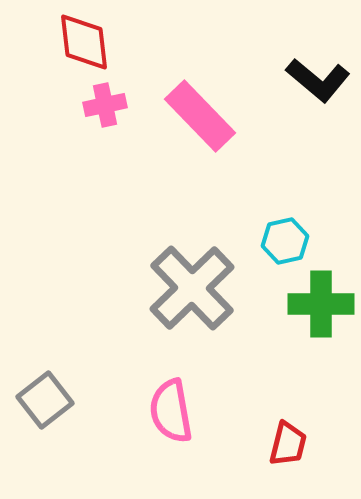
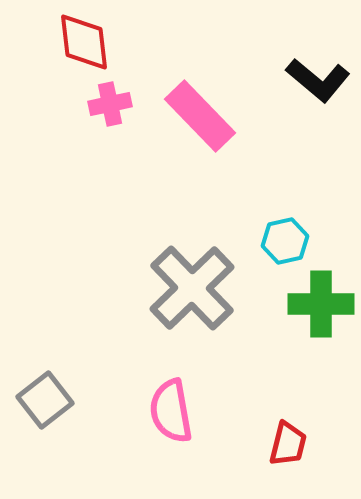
pink cross: moved 5 px right, 1 px up
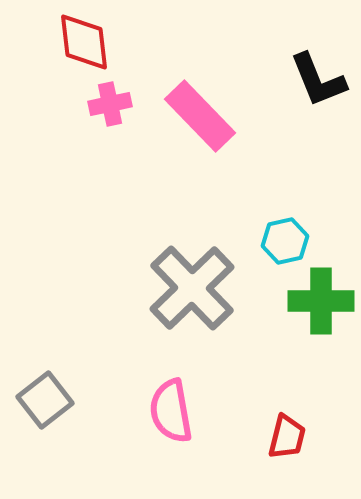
black L-shape: rotated 28 degrees clockwise
green cross: moved 3 px up
red trapezoid: moved 1 px left, 7 px up
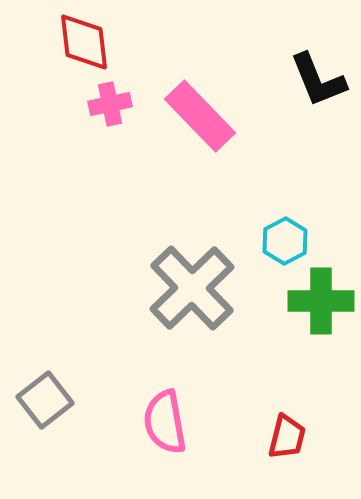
cyan hexagon: rotated 15 degrees counterclockwise
pink semicircle: moved 6 px left, 11 px down
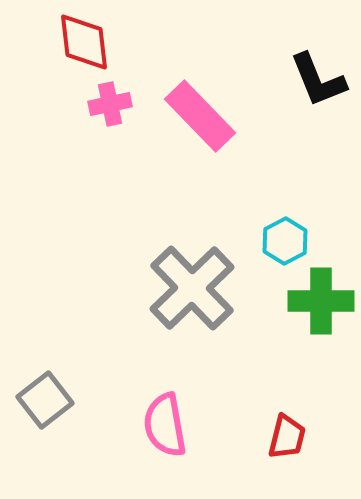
pink semicircle: moved 3 px down
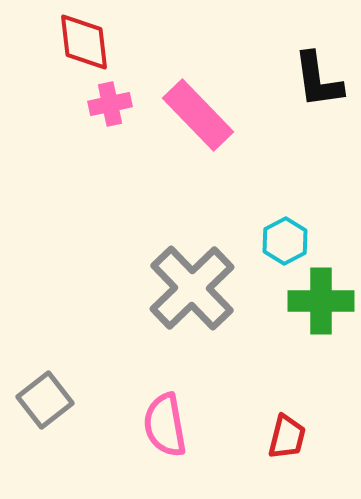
black L-shape: rotated 14 degrees clockwise
pink rectangle: moved 2 px left, 1 px up
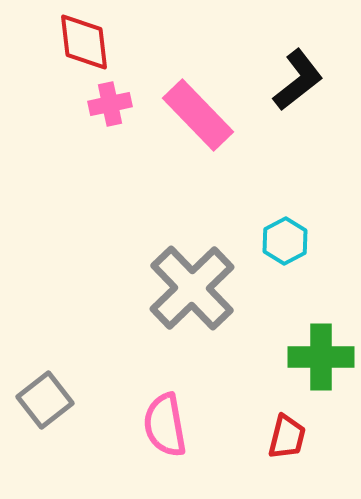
black L-shape: moved 20 px left; rotated 120 degrees counterclockwise
green cross: moved 56 px down
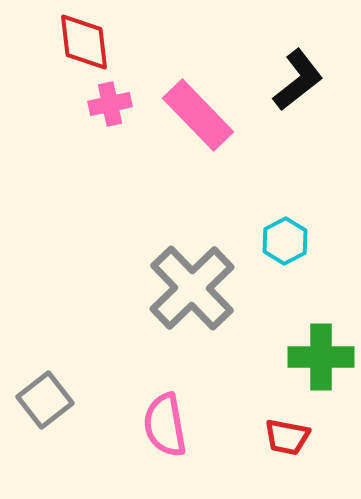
red trapezoid: rotated 87 degrees clockwise
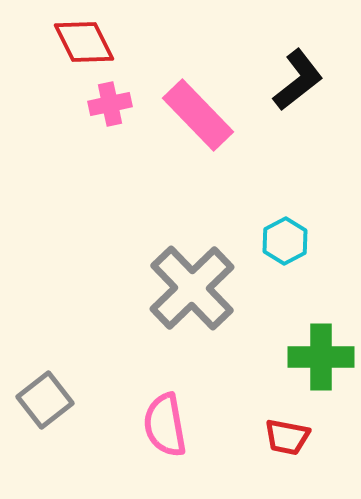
red diamond: rotated 20 degrees counterclockwise
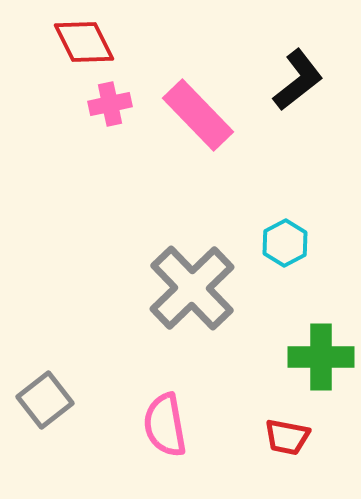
cyan hexagon: moved 2 px down
